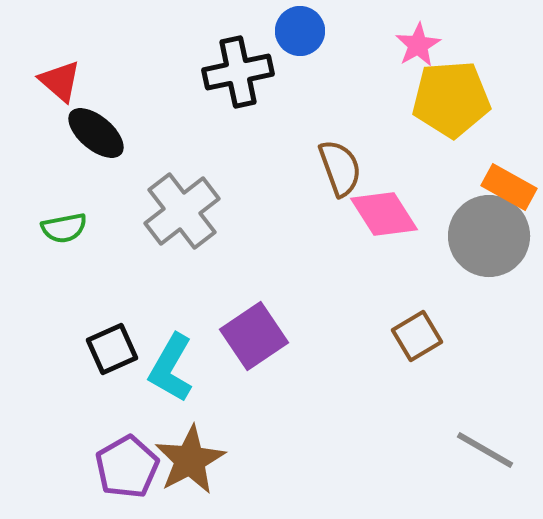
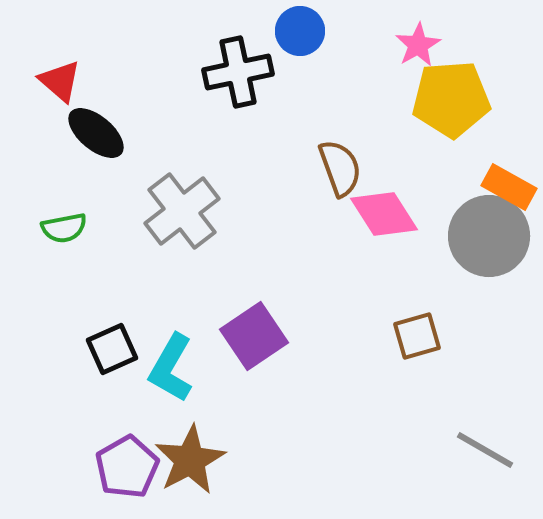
brown square: rotated 15 degrees clockwise
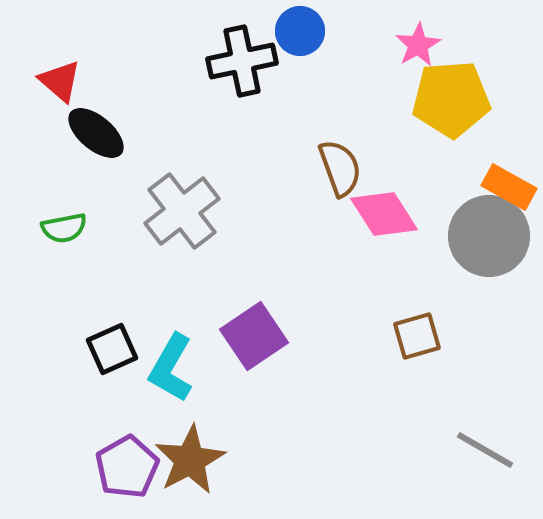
black cross: moved 4 px right, 11 px up
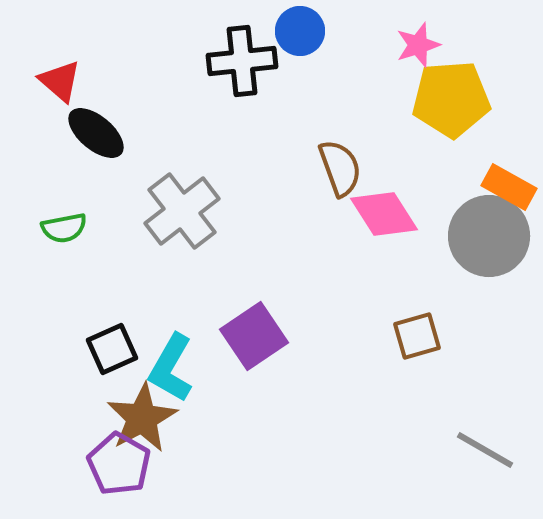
pink star: rotated 12 degrees clockwise
black cross: rotated 6 degrees clockwise
brown star: moved 48 px left, 42 px up
purple pentagon: moved 8 px left, 3 px up; rotated 12 degrees counterclockwise
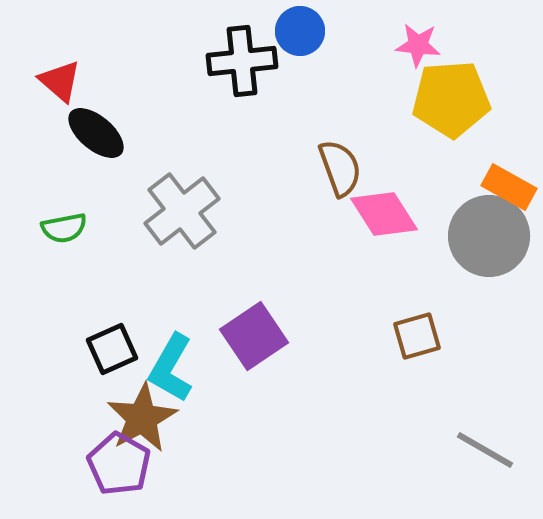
pink star: rotated 24 degrees clockwise
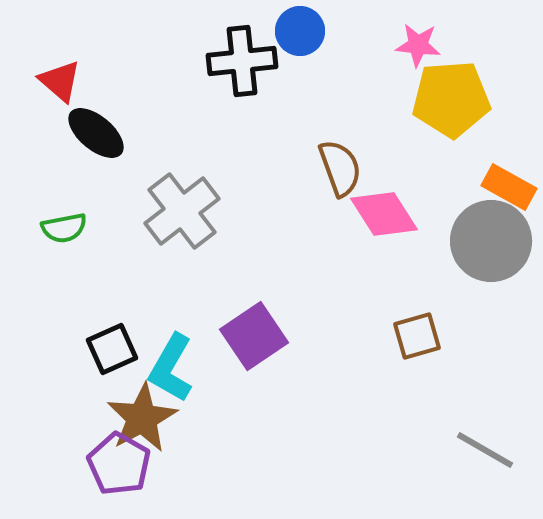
gray circle: moved 2 px right, 5 px down
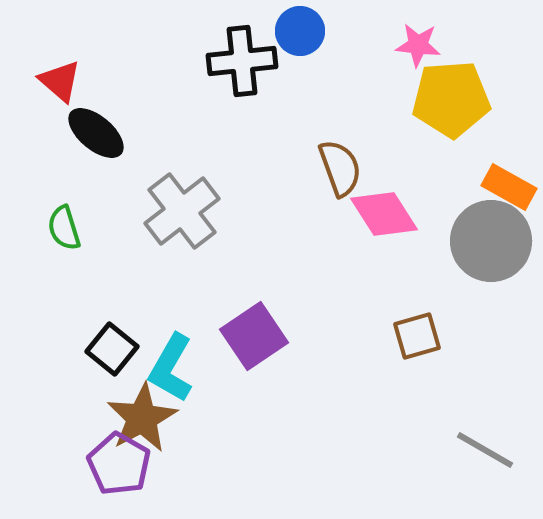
green semicircle: rotated 84 degrees clockwise
black square: rotated 27 degrees counterclockwise
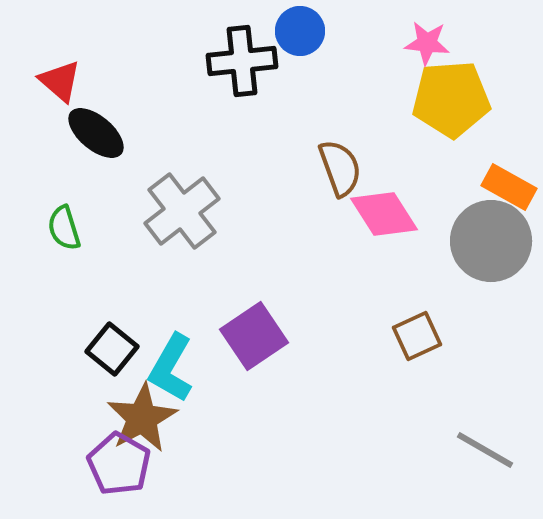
pink star: moved 9 px right, 2 px up
brown square: rotated 9 degrees counterclockwise
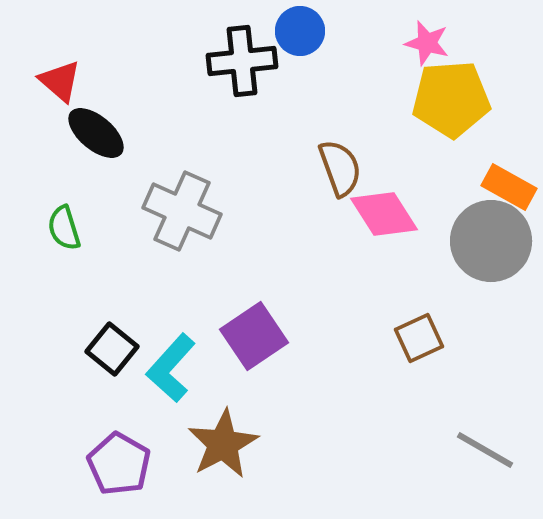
pink star: rotated 9 degrees clockwise
gray cross: rotated 28 degrees counterclockwise
brown square: moved 2 px right, 2 px down
cyan L-shape: rotated 12 degrees clockwise
brown star: moved 81 px right, 26 px down
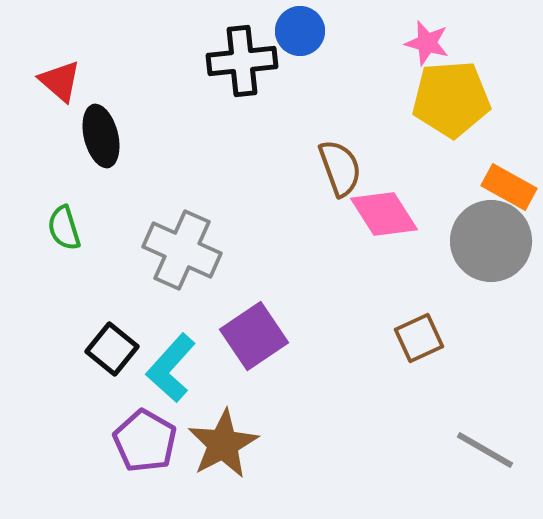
black ellipse: moved 5 px right, 3 px down; rotated 36 degrees clockwise
gray cross: moved 39 px down
purple pentagon: moved 26 px right, 23 px up
